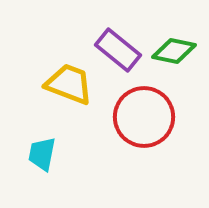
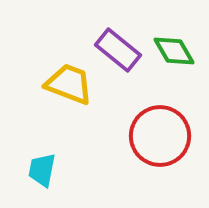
green diamond: rotated 48 degrees clockwise
red circle: moved 16 px right, 19 px down
cyan trapezoid: moved 16 px down
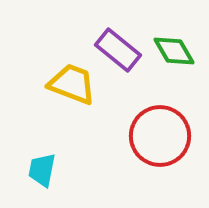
yellow trapezoid: moved 3 px right
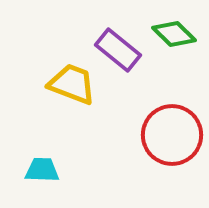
green diamond: moved 17 px up; rotated 15 degrees counterclockwise
red circle: moved 12 px right, 1 px up
cyan trapezoid: rotated 81 degrees clockwise
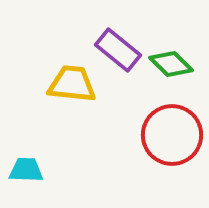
green diamond: moved 3 px left, 30 px down
yellow trapezoid: rotated 15 degrees counterclockwise
cyan trapezoid: moved 16 px left
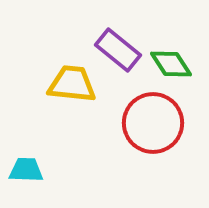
green diamond: rotated 12 degrees clockwise
red circle: moved 19 px left, 12 px up
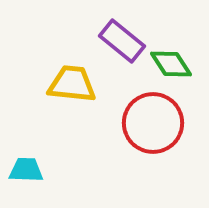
purple rectangle: moved 4 px right, 9 px up
